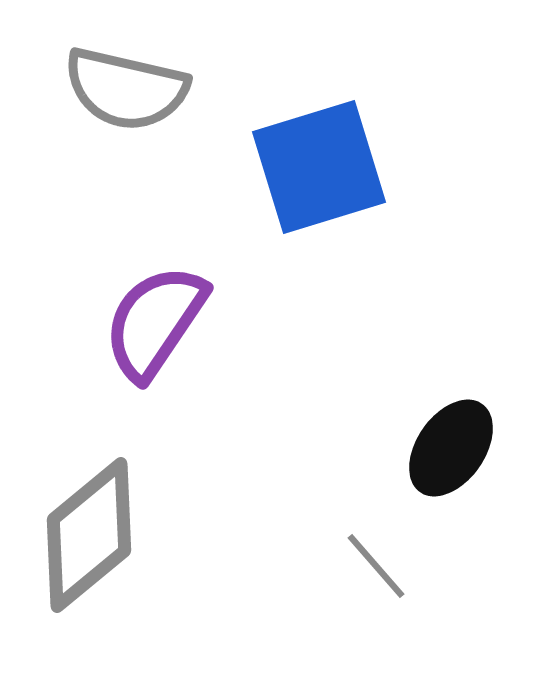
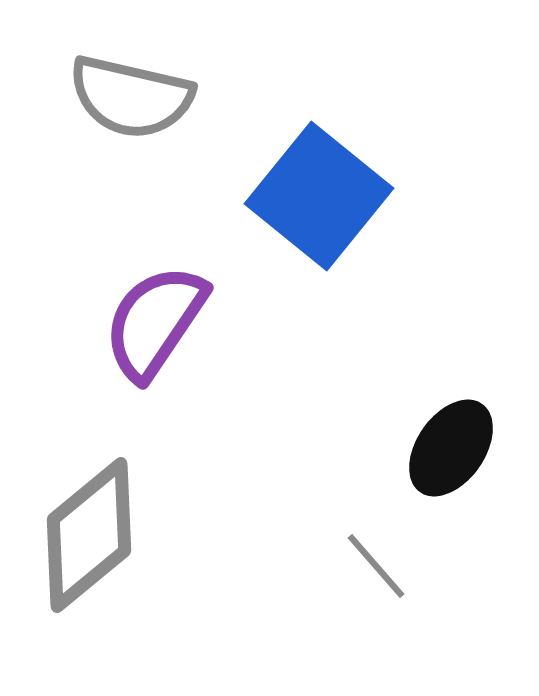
gray semicircle: moved 5 px right, 8 px down
blue square: moved 29 px down; rotated 34 degrees counterclockwise
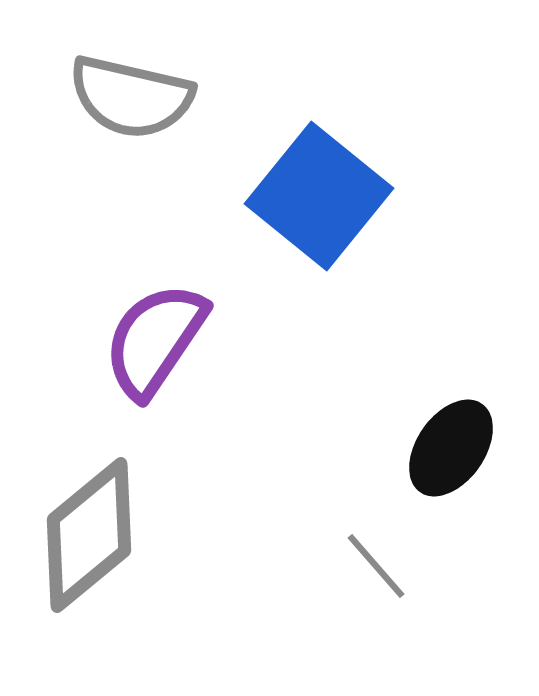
purple semicircle: moved 18 px down
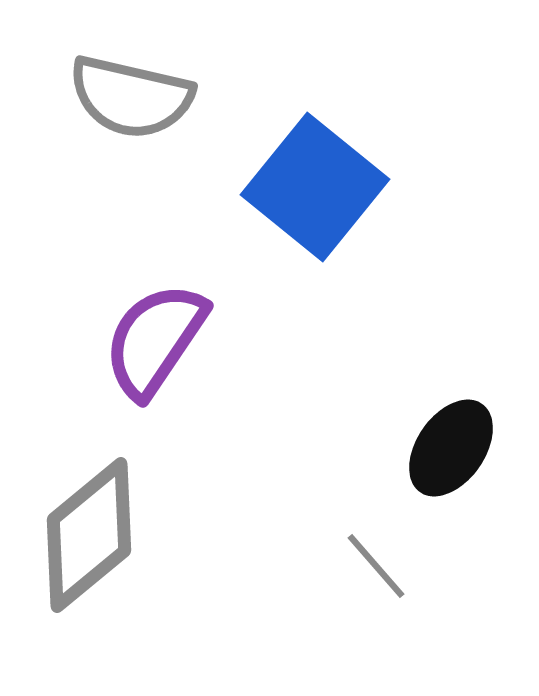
blue square: moved 4 px left, 9 px up
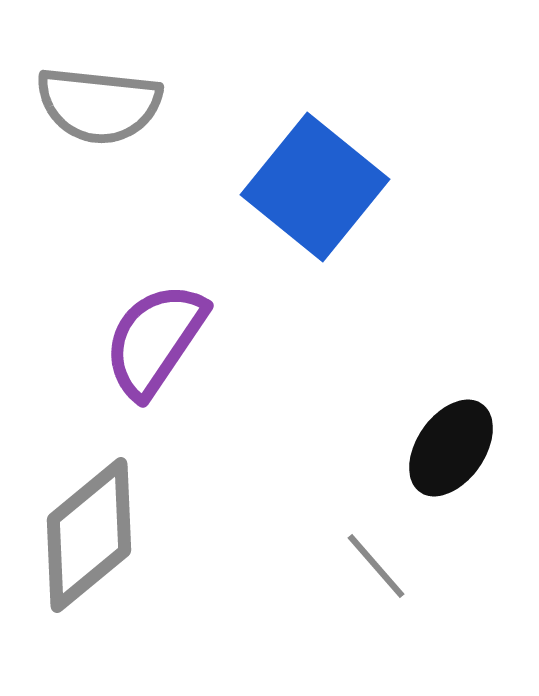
gray semicircle: moved 32 px left, 8 px down; rotated 7 degrees counterclockwise
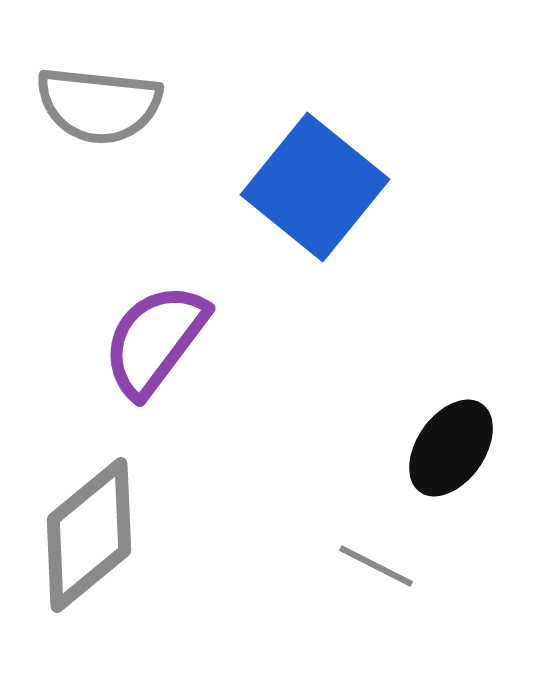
purple semicircle: rotated 3 degrees clockwise
gray line: rotated 22 degrees counterclockwise
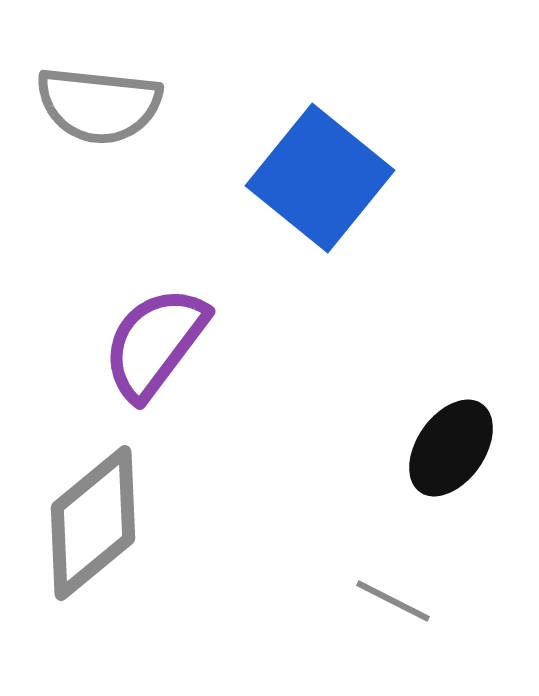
blue square: moved 5 px right, 9 px up
purple semicircle: moved 3 px down
gray diamond: moved 4 px right, 12 px up
gray line: moved 17 px right, 35 px down
